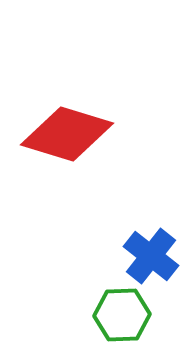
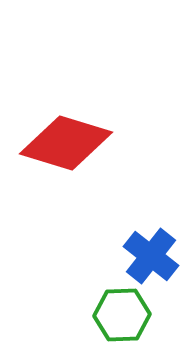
red diamond: moved 1 px left, 9 px down
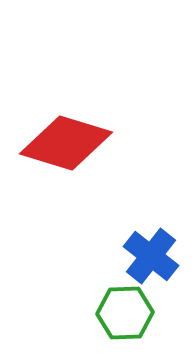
green hexagon: moved 3 px right, 2 px up
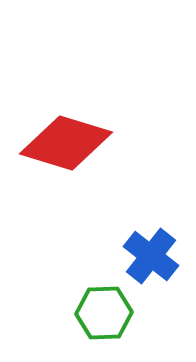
green hexagon: moved 21 px left
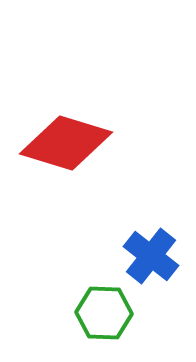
green hexagon: rotated 4 degrees clockwise
